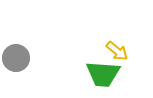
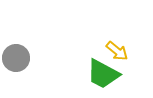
green trapezoid: rotated 24 degrees clockwise
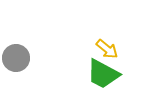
yellow arrow: moved 10 px left, 2 px up
